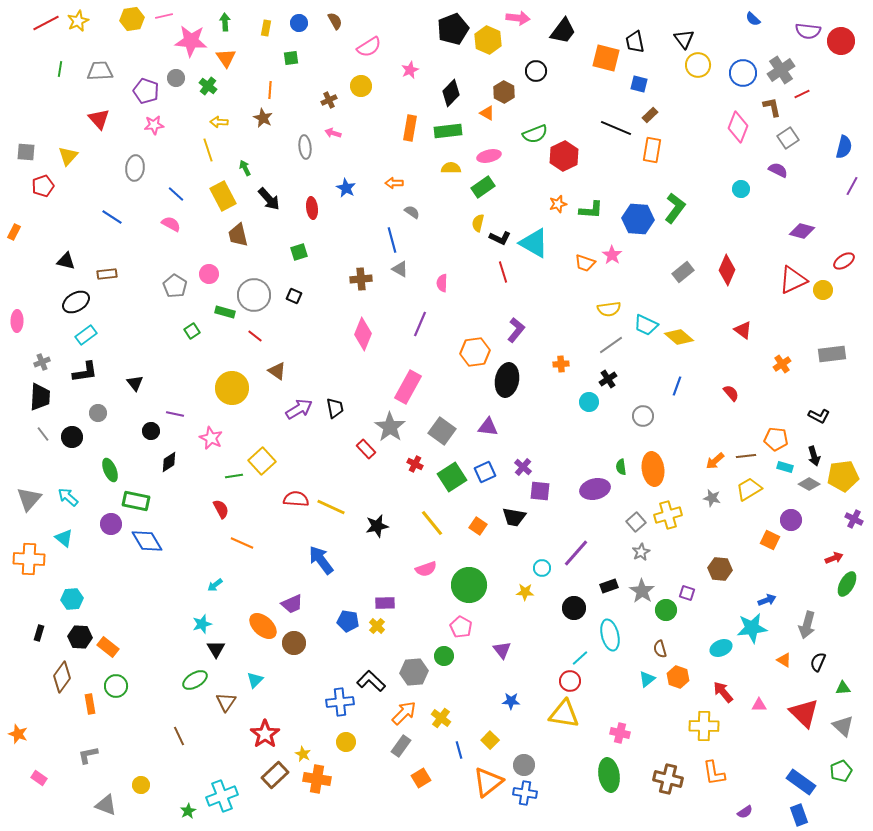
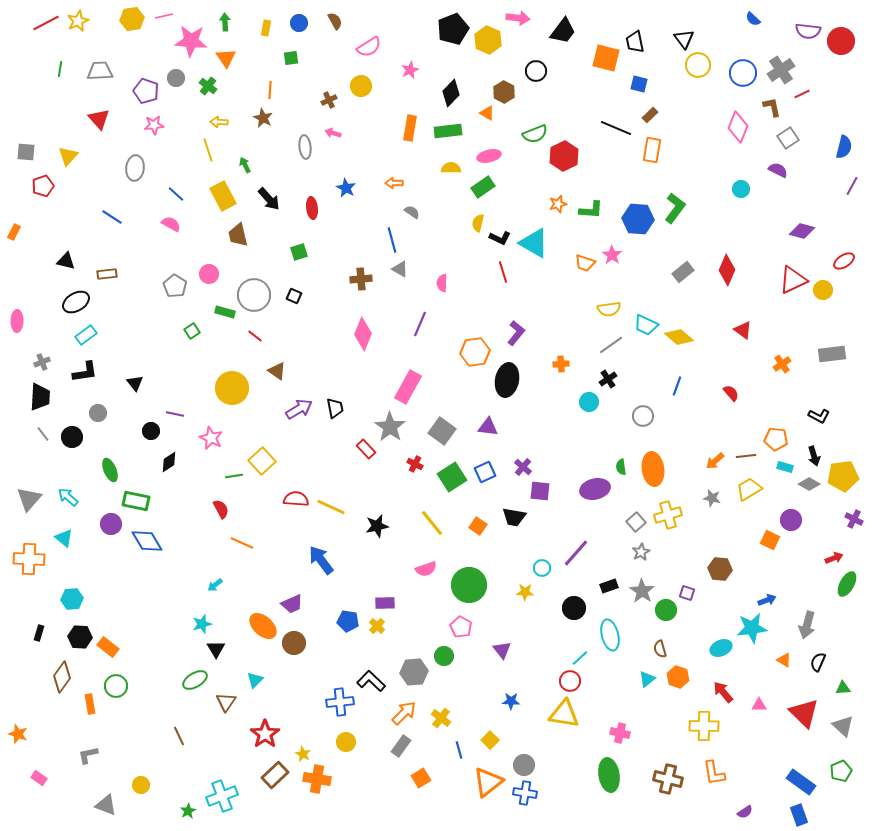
green arrow at (245, 168): moved 3 px up
purple L-shape at (516, 330): moved 3 px down
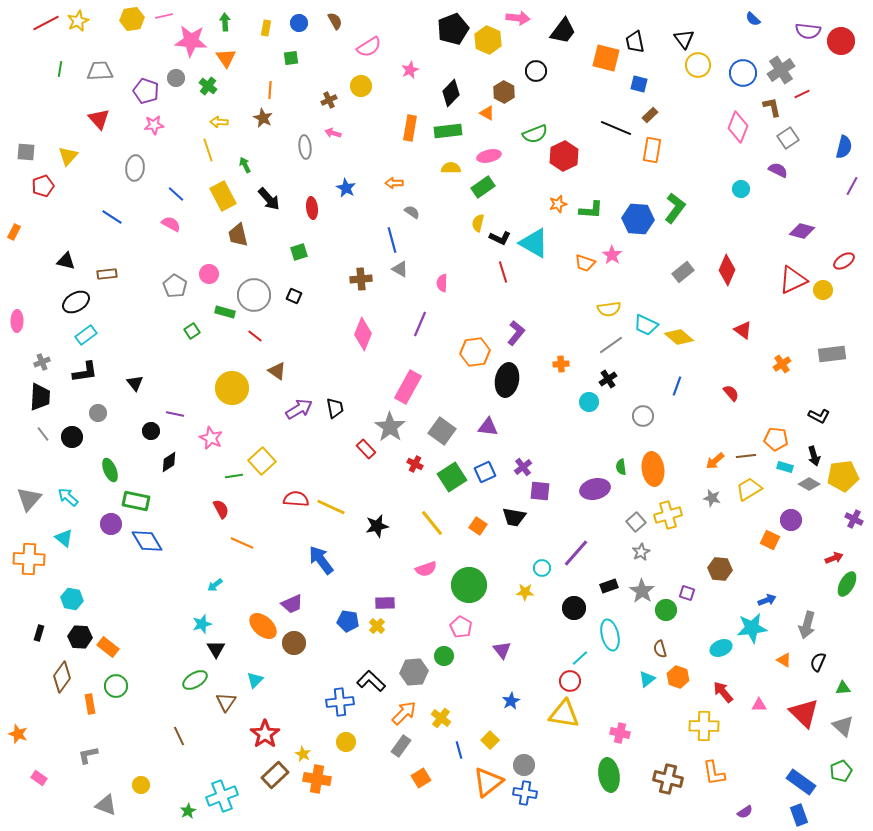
purple cross at (523, 467): rotated 12 degrees clockwise
cyan hexagon at (72, 599): rotated 15 degrees clockwise
blue star at (511, 701): rotated 30 degrees counterclockwise
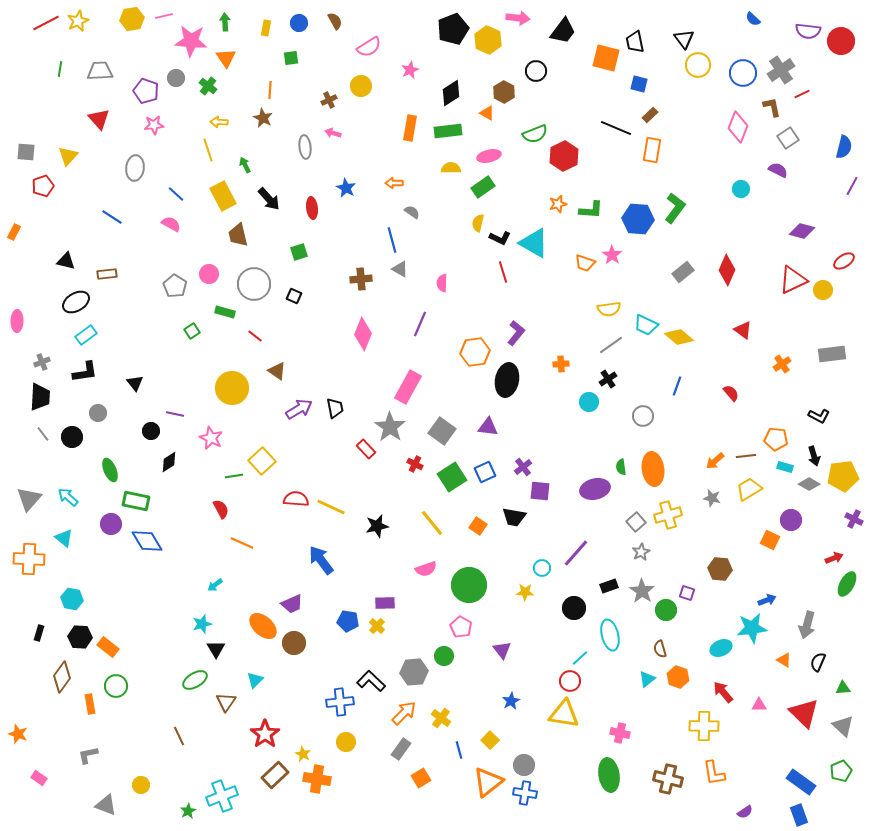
black diamond at (451, 93): rotated 12 degrees clockwise
gray circle at (254, 295): moved 11 px up
gray rectangle at (401, 746): moved 3 px down
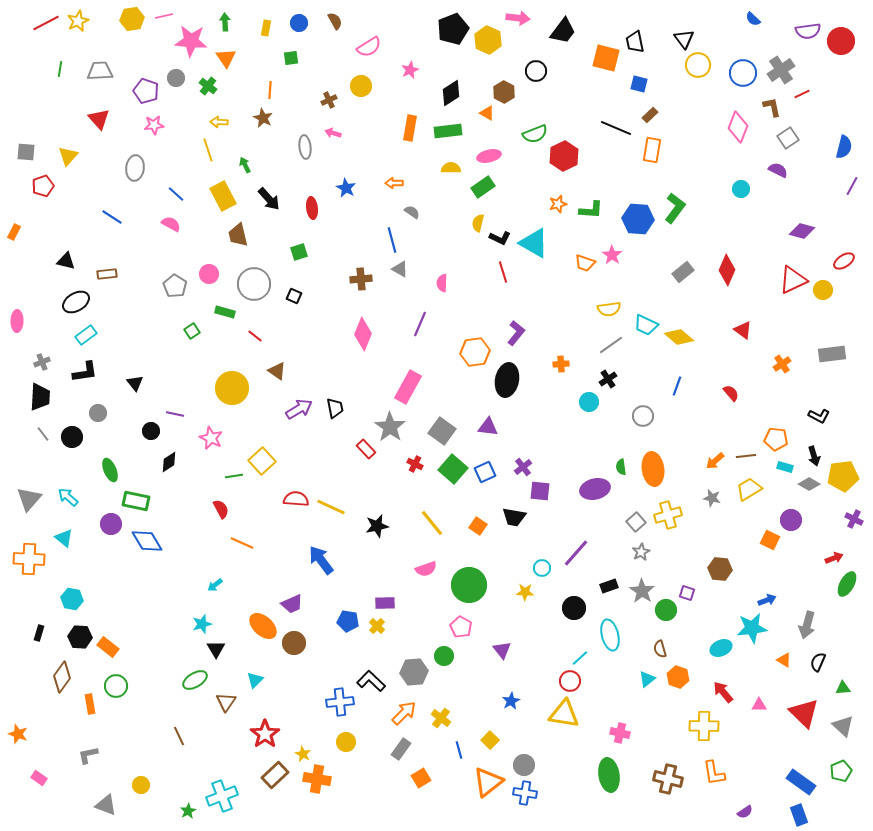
purple semicircle at (808, 31): rotated 15 degrees counterclockwise
green square at (452, 477): moved 1 px right, 8 px up; rotated 16 degrees counterclockwise
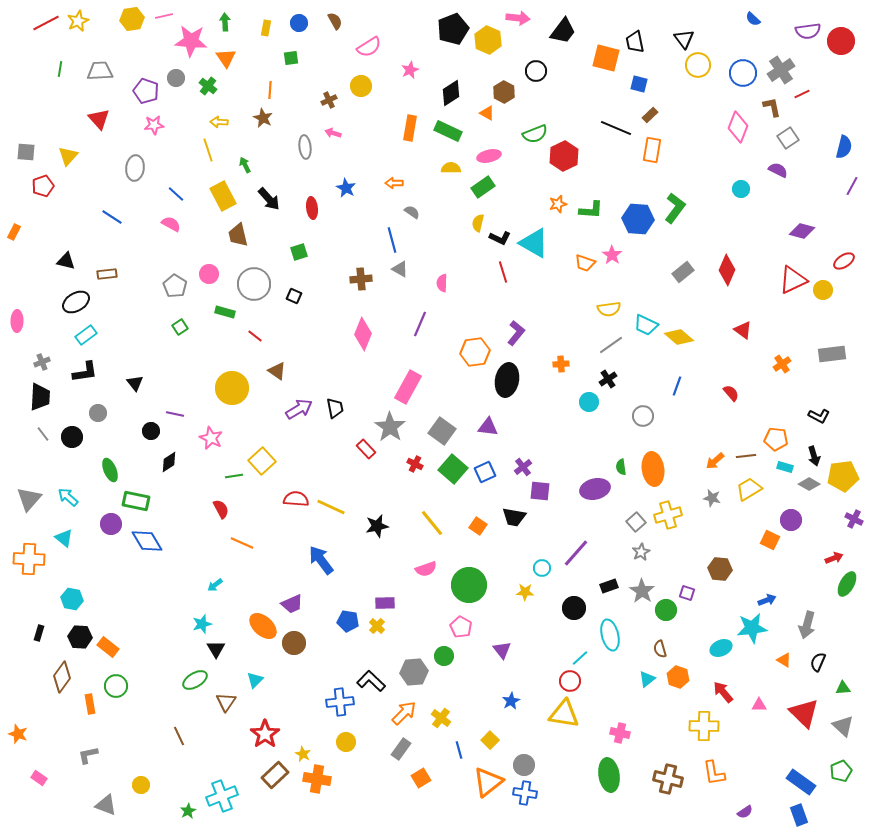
green rectangle at (448, 131): rotated 32 degrees clockwise
green square at (192, 331): moved 12 px left, 4 px up
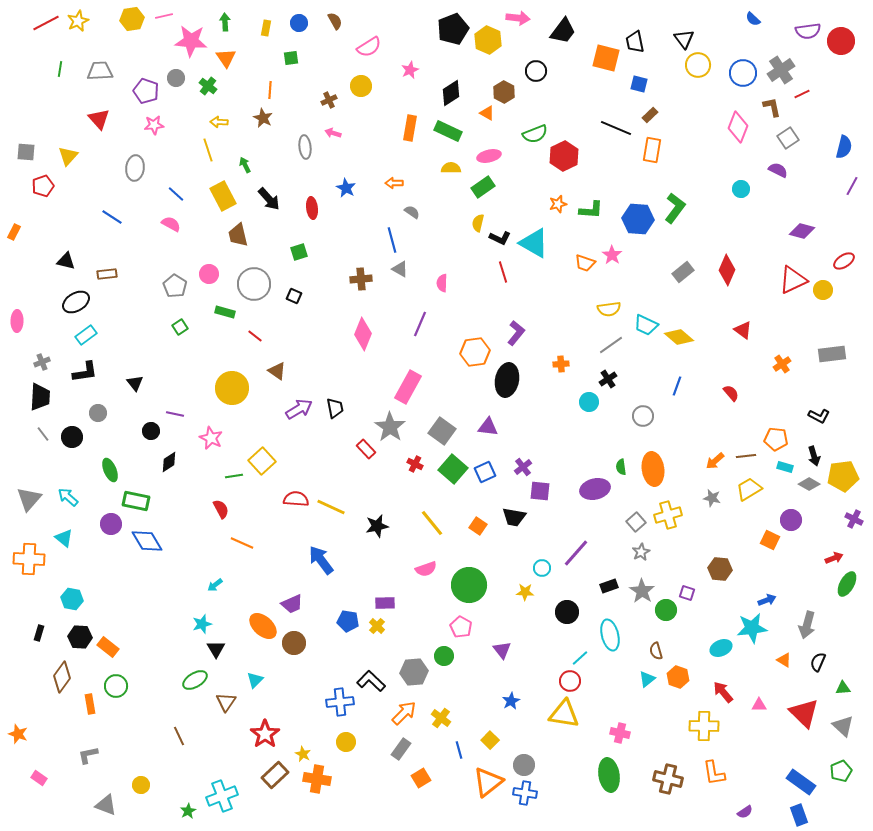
black circle at (574, 608): moved 7 px left, 4 px down
brown semicircle at (660, 649): moved 4 px left, 2 px down
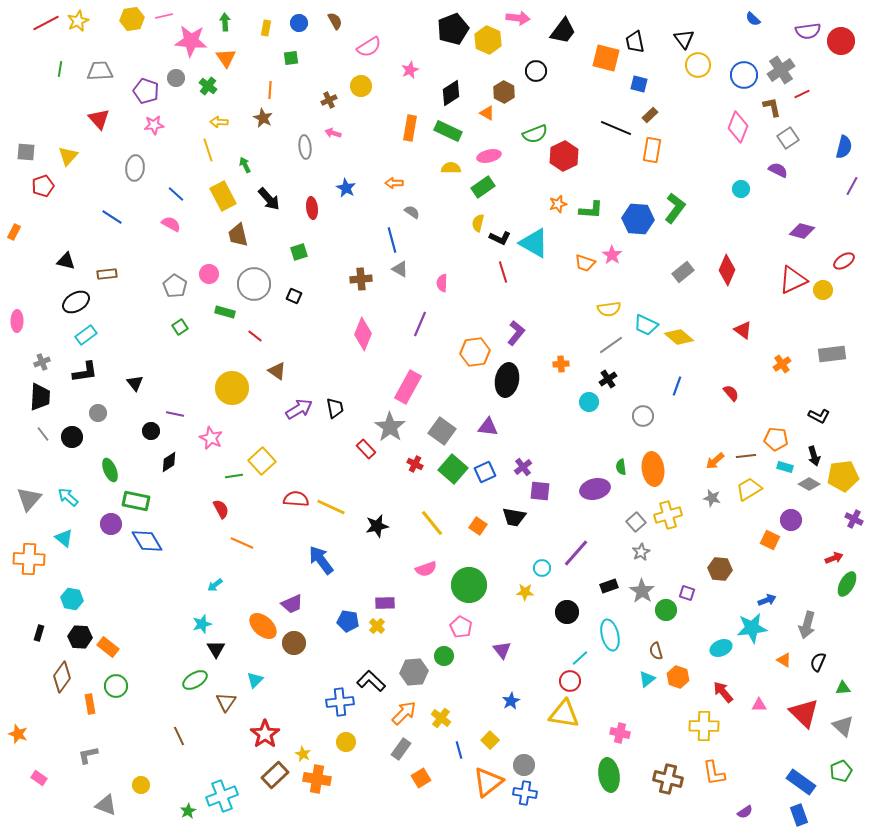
blue circle at (743, 73): moved 1 px right, 2 px down
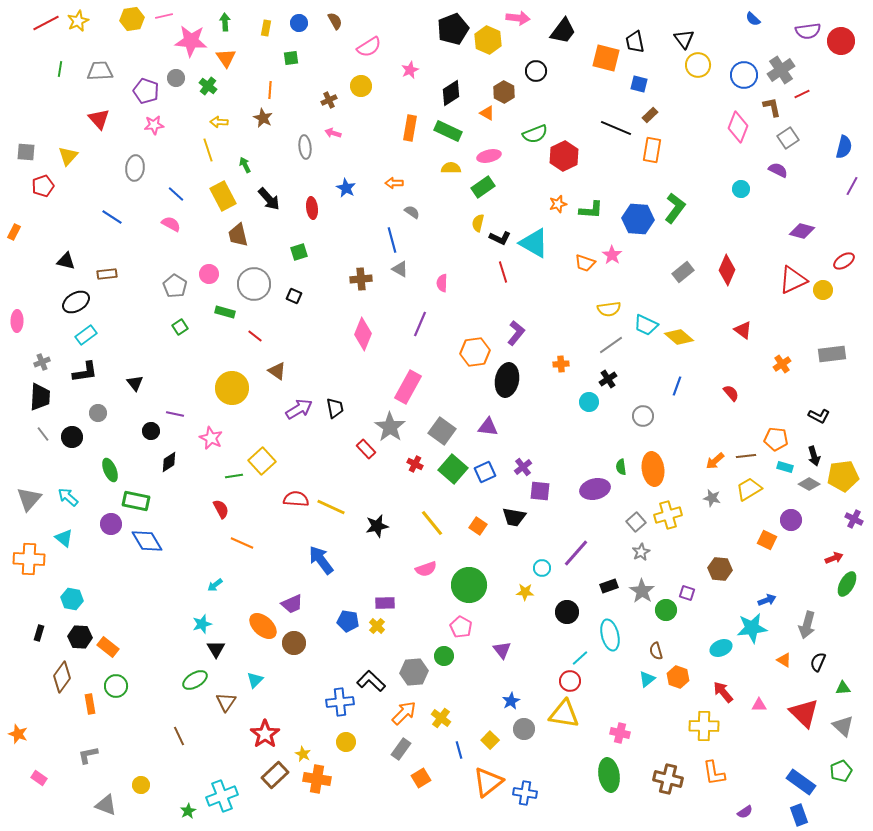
orange square at (770, 540): moved 3 px left
gray circle at (524, 765): moved 36 px up
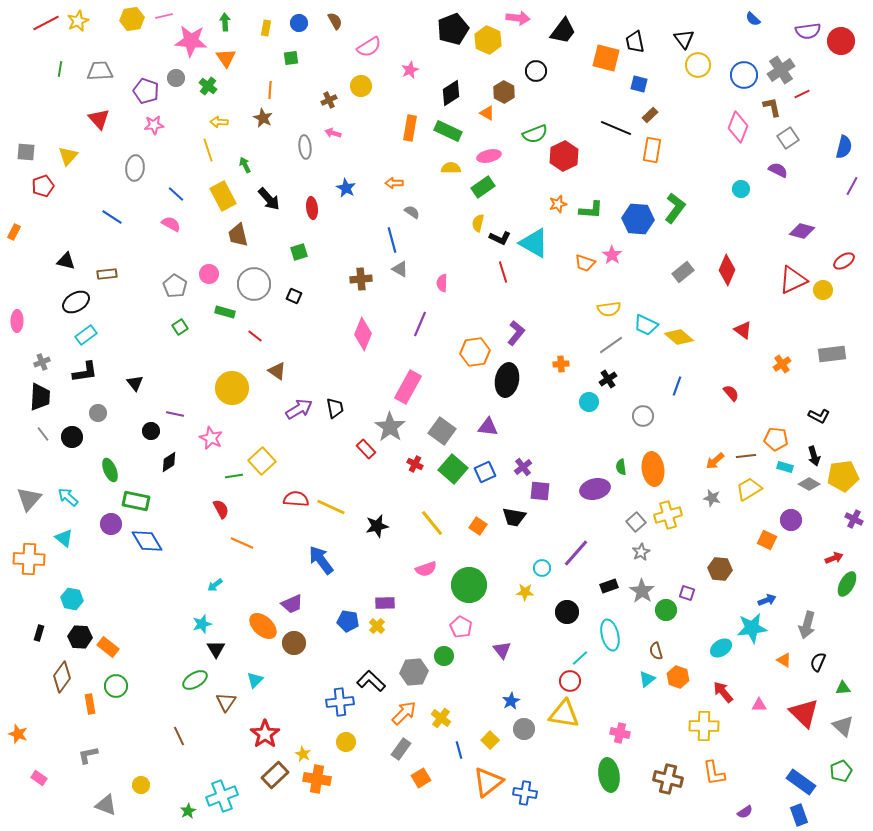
cyan ellipse at (721, 648): rotated 10 degrees counterclockwise
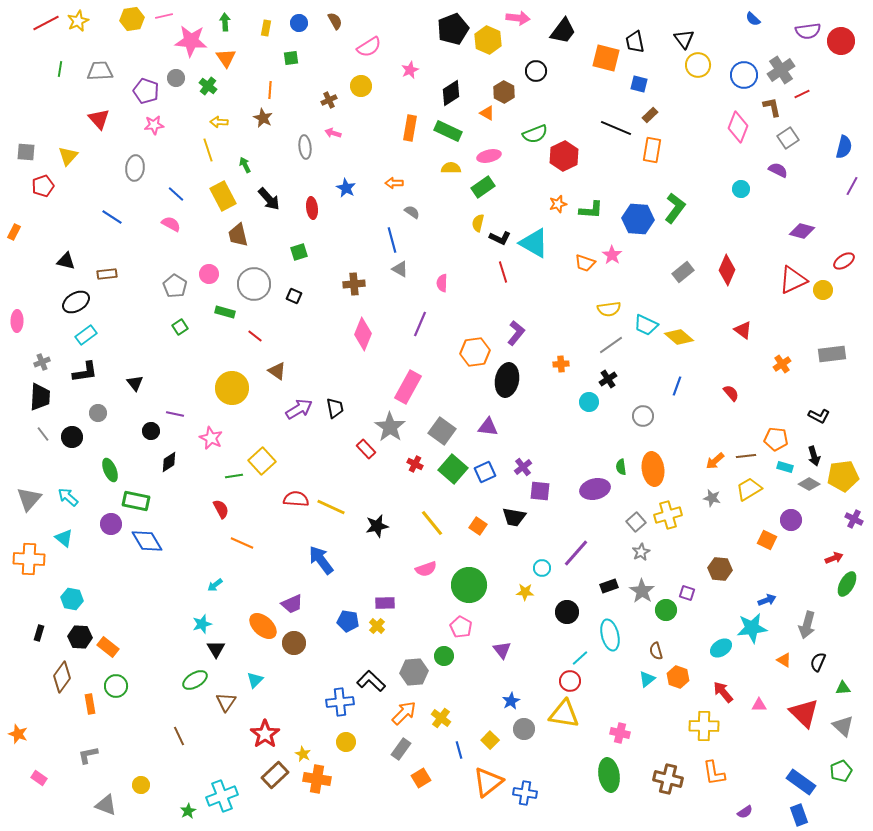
brown cross at (361, 279): moved 7 px left, 5 px down
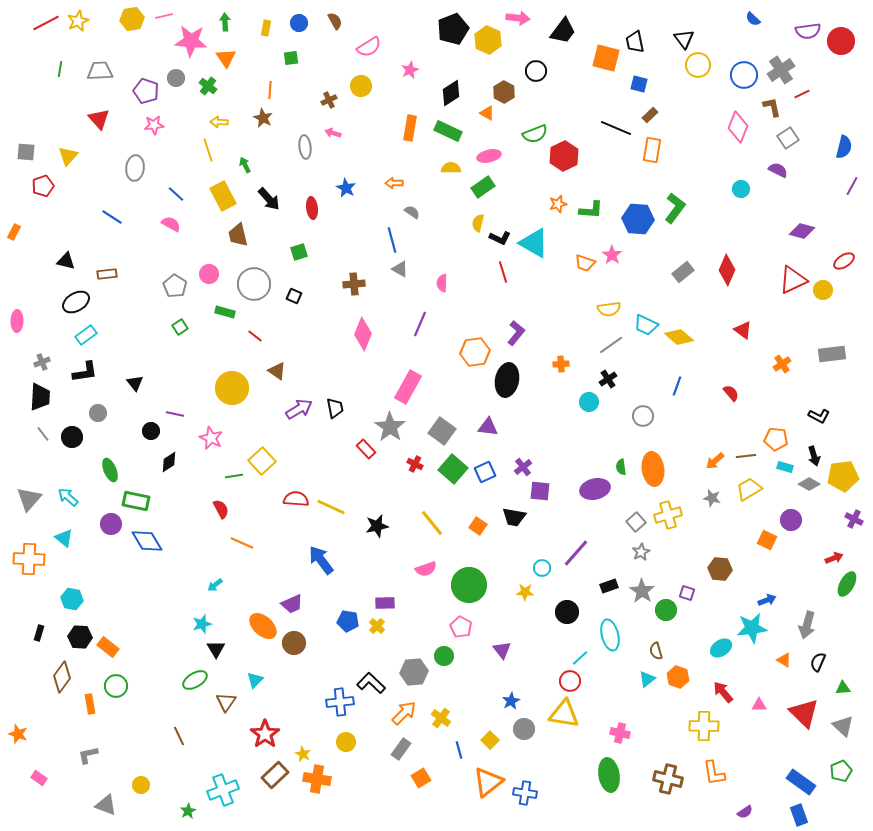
black L-shape at (371, 681): moved 2 px down
cyan cross at (222, 796): moved 1 px right, 6 px up
